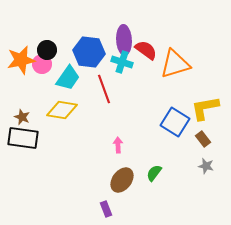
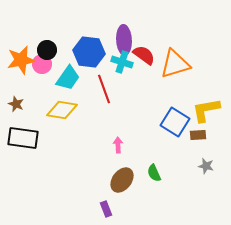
red semicircle: moved 2 px left, 5 px down
yellow L-shape: moved 1 px right, 2 px down
brown star: moved 6 px left, 13 px up
brown rectangle: moved 5 px left, 4 px up; rotated 56 degrees counterclockwise
green semicircle: rotated 60 degrees counterclockwise
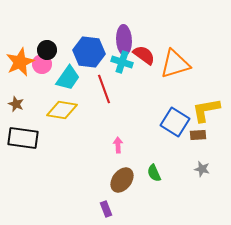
orange star: moved 1 px left, 2 px down; rotated 12 degrees counterclockwise
gray star: moved 4 px left, 3 px down
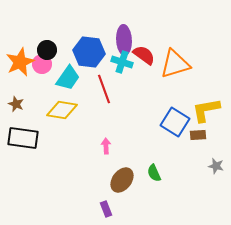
pink arrow: moved 12 px left, 1 px down
gray star: moved 14 px right, 3 px up
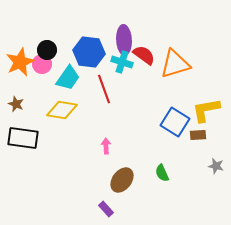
green semicircle: moved 8 px right
purple rectangle: rotated 21 degrees counterclockwise
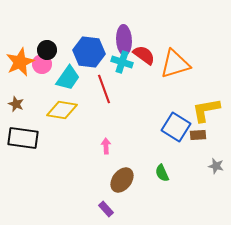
blue square: moved 1 px right, 5 px down
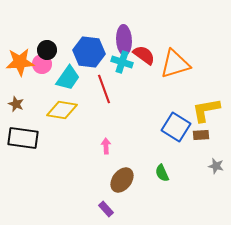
orange star: rotated 20 degrees clockwise
brown rectangle: moved 3 px right
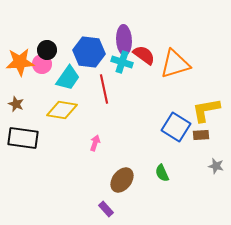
red line: rotated 8 degrees clockwise
pink arrow: moved 11 px left, 3 px up; rotated 21 degrees clockwise
